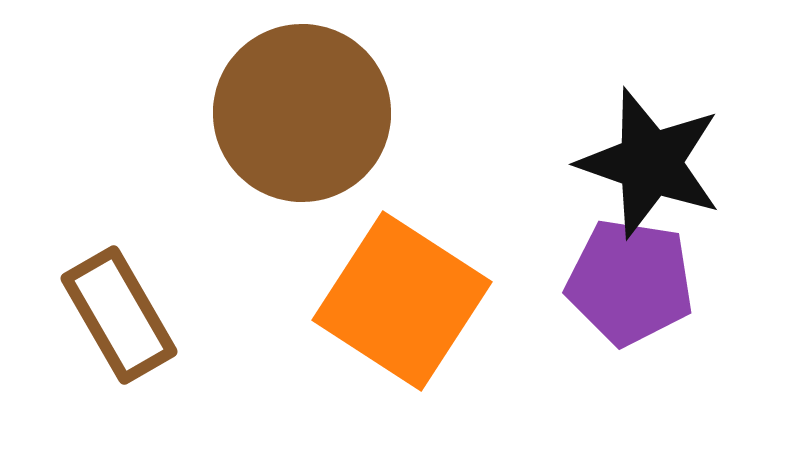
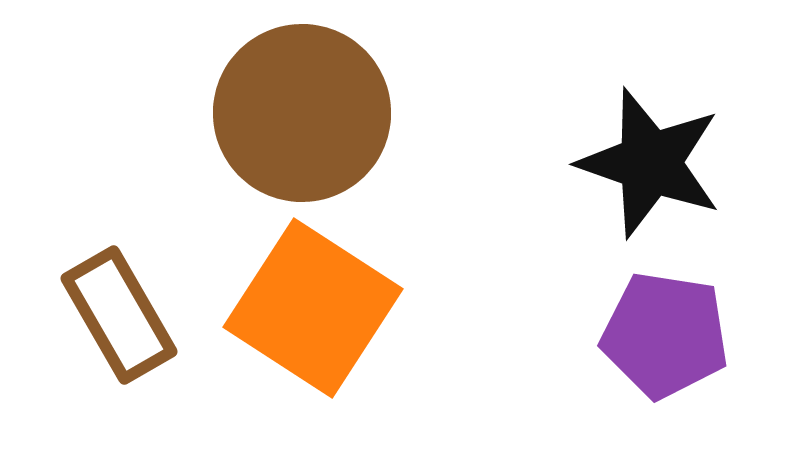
purple pentagon: moved 35 px right, 53 px down
orange square: moved 89 px left, 7 px down
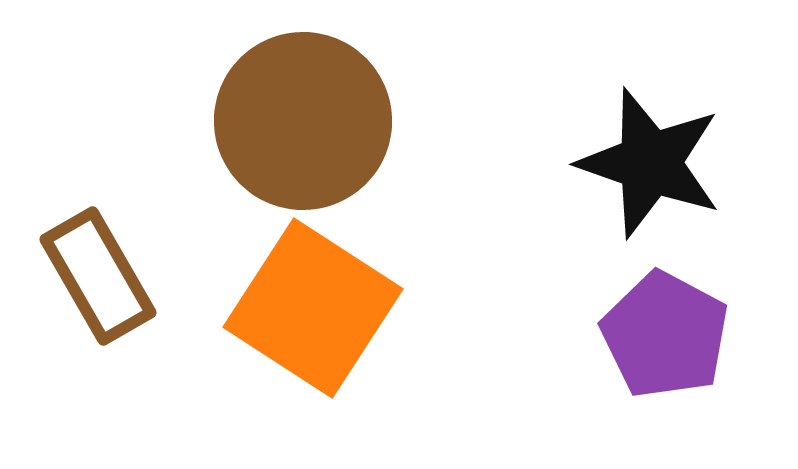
brown circle: moved 1 px right, 8 px down
brown rectangle: moved 21 px left, 39 px up
purple pentagon: rotated 19 degrees clockwise
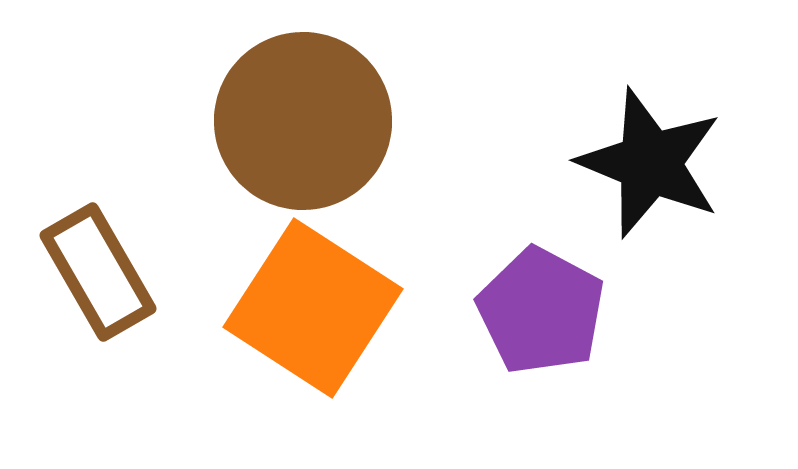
black star: rotated 3 degrees clockwise
brown rectangle: moved 4 px up
purple pentagon: moved 124 px left, 24 px up
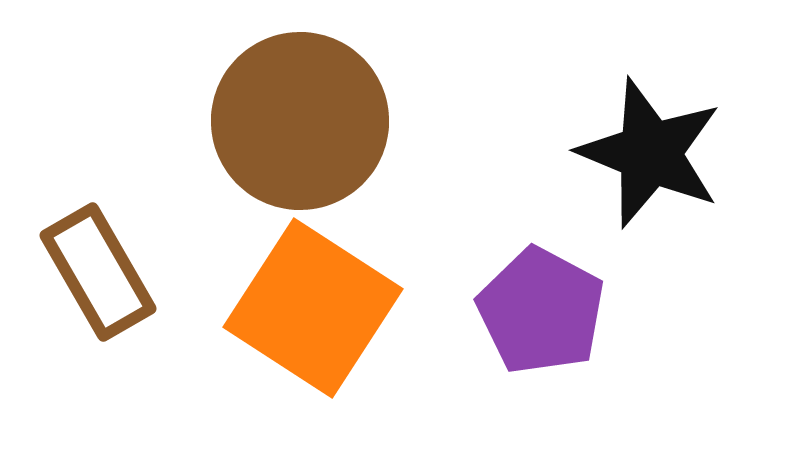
brown circle: moved 3 px left
black star: moved 10 px up
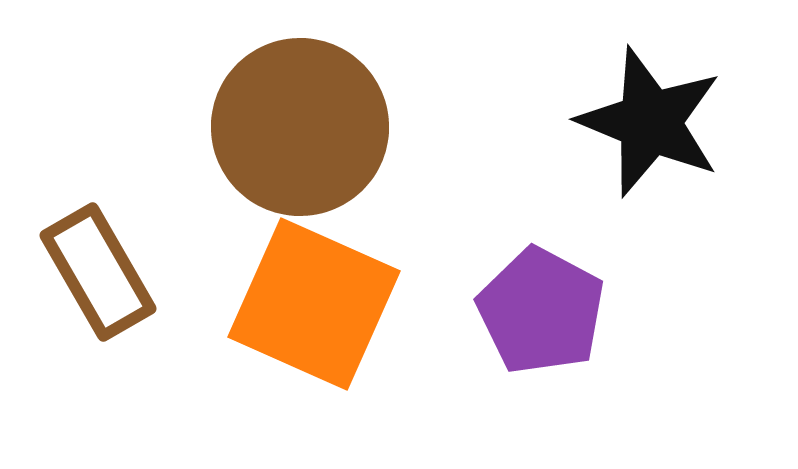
brown circle: moved 6 px down
black star: moved 31 px up
orange square: moved 1 px right, 4 px up; rotated 9 degrees counterclockwise
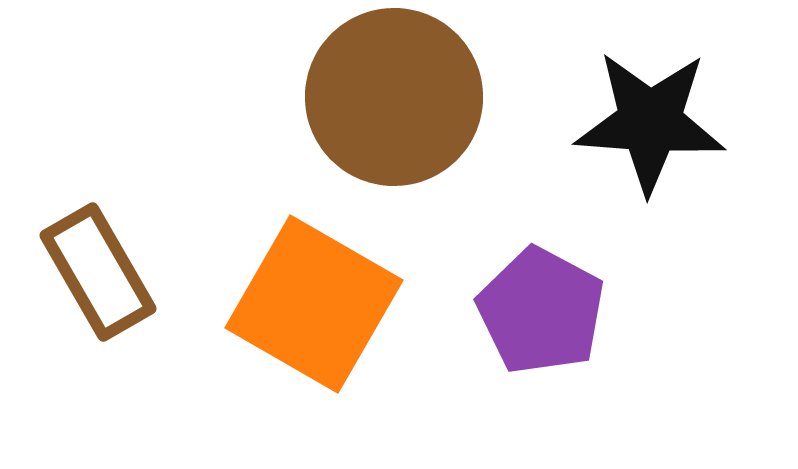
black star: rotated 18 degrees counterclockwise
brown circle: moved 94 px right, 30 px up
orange square: rotated 6 degrees clockwise
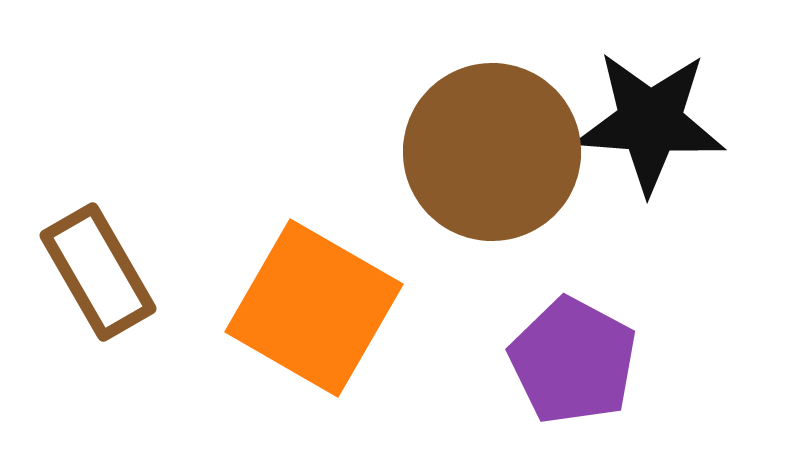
brown circle: moved 98 px right, 55 px down
orange square: moved 4 px down
purple pentagon: moved 32 px right, 50 px down
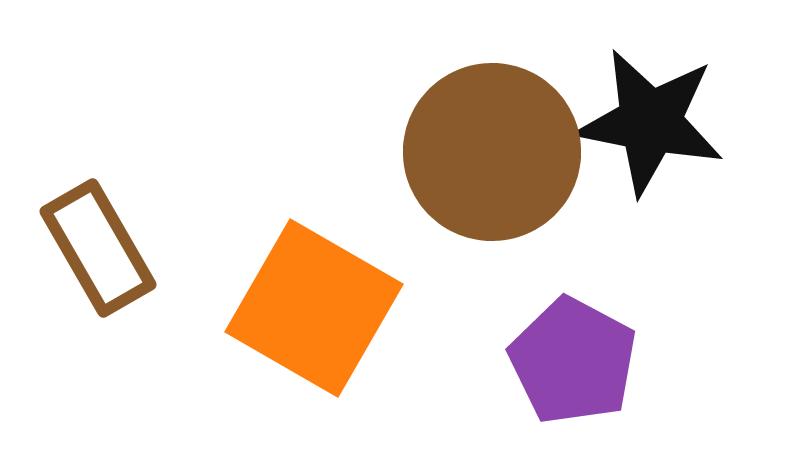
black star: rotated 7 degrees clockwise
brown rectangle: moved 24 px up
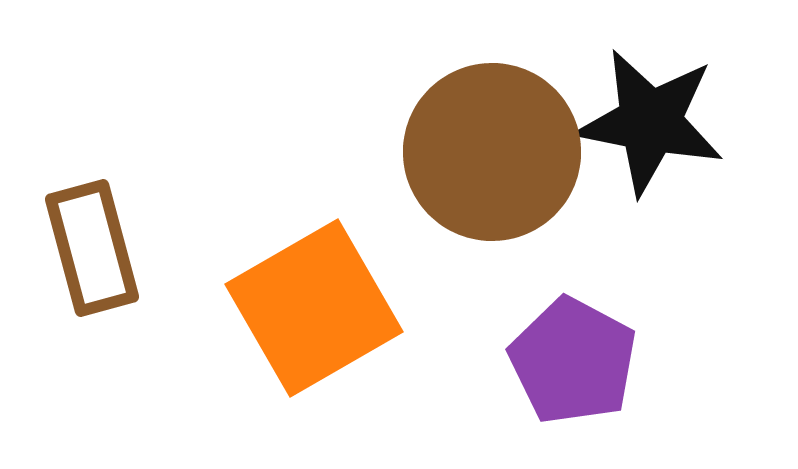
brown rectangle: moved 6 px left; rotated 15 degrees clockwise
orange square: rotated 30 degrees clockwise
